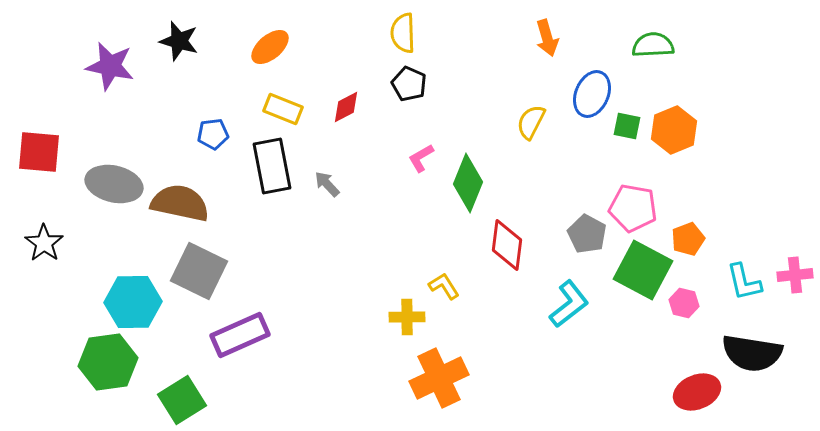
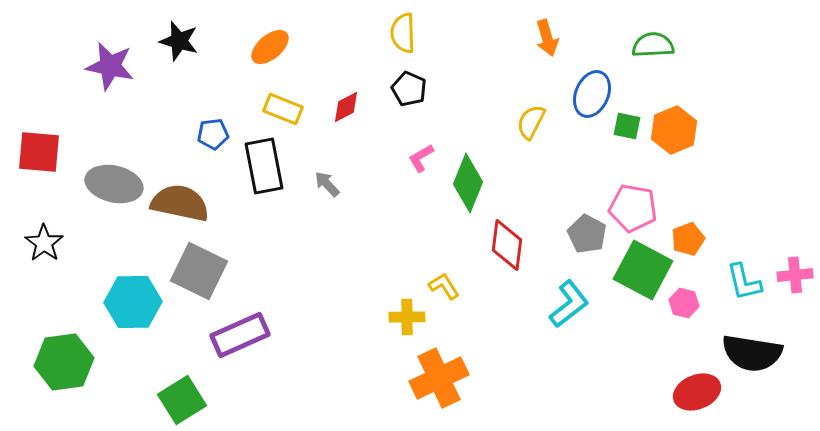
black pentagon at (409, 84): moved 5 px down
black rectangle at (272, 166): moved 8 px left
green hexagon at (108, 362): moved 44 px left
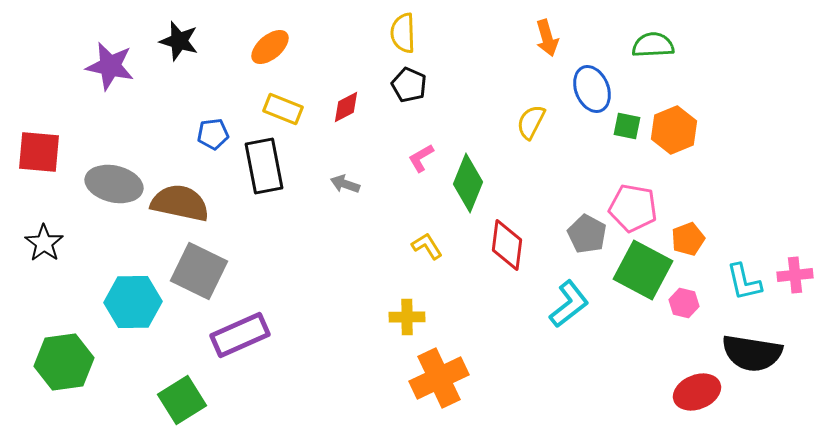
black pentagon at (409, 89): moved 4 px up
blue ellipse at (592, 94): moved 5 px up; rotated 45 degrees counterclockwise
gray arrow at (327, 184): moved 18 px right; rotated 28 degrees counterclockwise
yellow L-shape at (444, 286): moved 17 px left, 40 px up
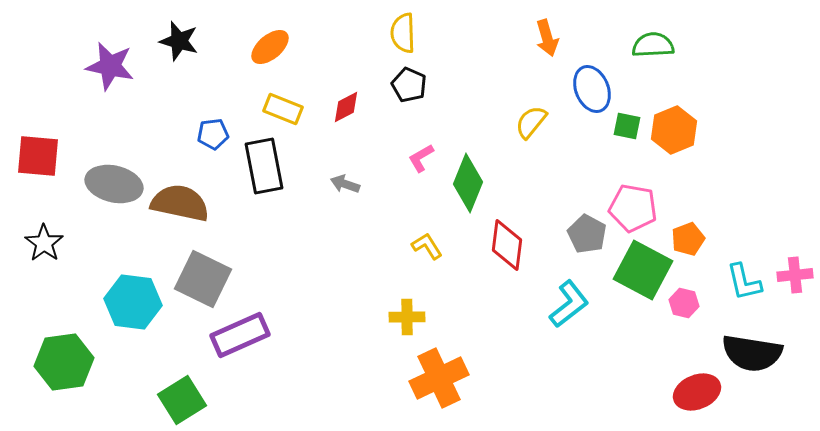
yellow semicircle at (531, 122): rotated 12 degrees clockwise
red square at (39, 152): moved 1 px left, 4 px down
gray square at (199, 271): moved 4 px right, 8 px down
cyan hexagon at (133, 302): rotated 8 degrees clockwise
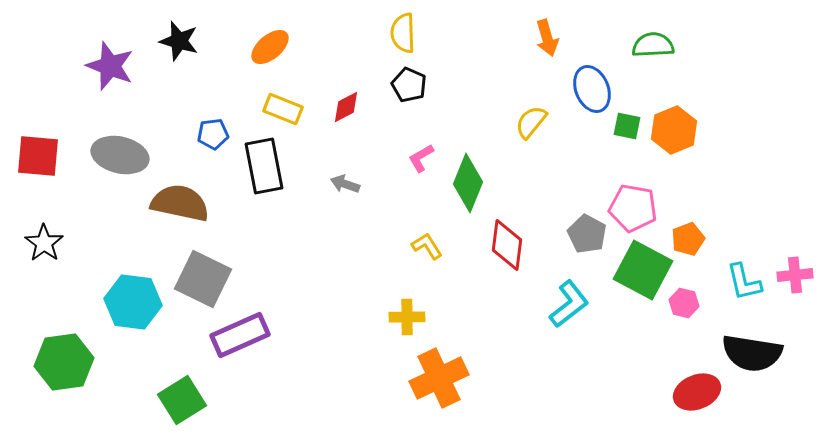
purple star at (110, 66): rotated 9 degrees clockwise
gray ellipse at (114, 184): moved 6 px right, 29 px up
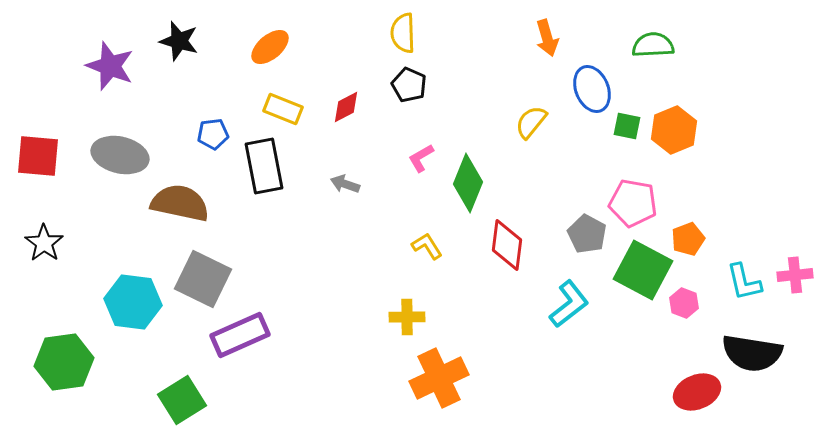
pink pentagon at (633, 208): moved 5 px up
pink hexagon at (684, 303): rotated 8 degrees clockwise
